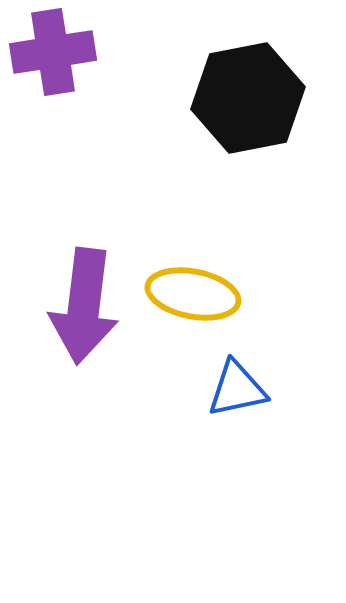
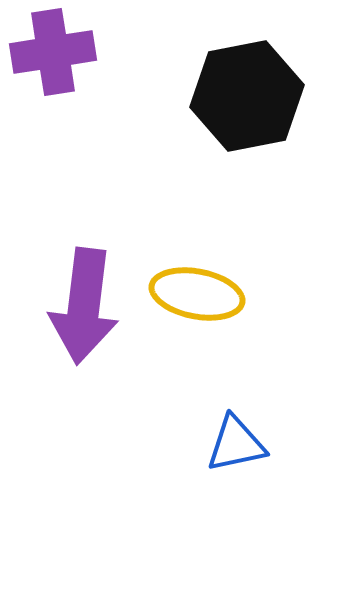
black hexagon: moved 1 px left, 2 px up
yellow ellipse: moved 4 px right
blue triangle: moved 1 px left, 55 px down
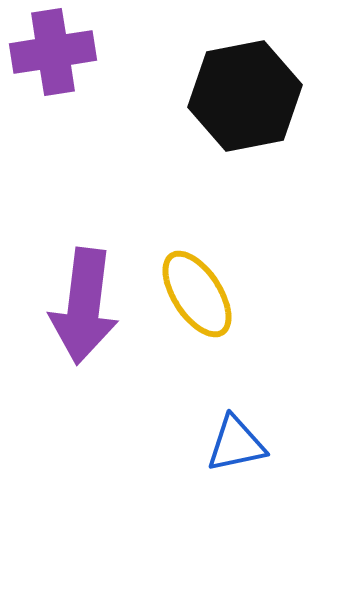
black hexagon: moved 2 px left
yellow ellipse: rotated 46 degrees clockwise
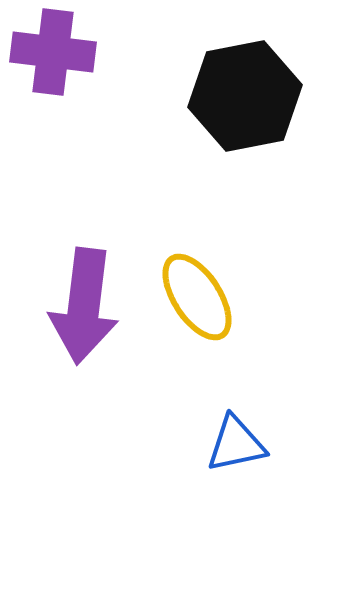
purple cross: rotated 16 degrees clockwise
yellow ellipse: moved 3 px down
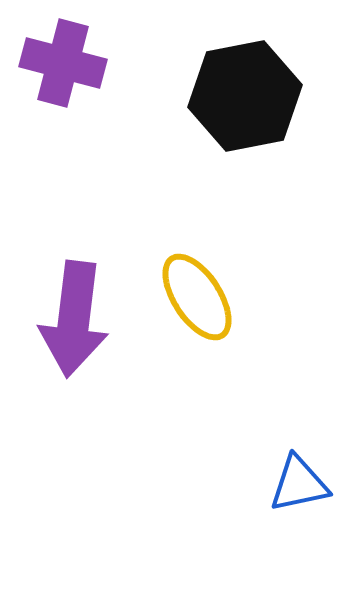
purple cross: moved 10 px right, 11 px down; rotated 8 degrees clockwise
purple arrow: moved 10 px left, 13 px down
blue triangle: moved 63 px right, 40 px down
